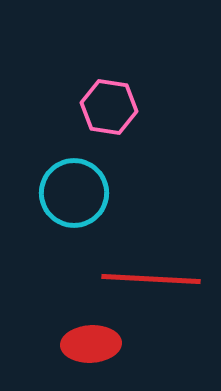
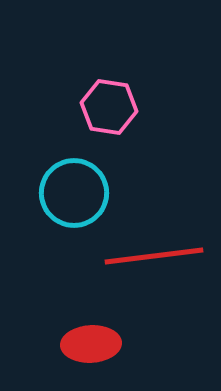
red line: moved 3 px right, 23 px up; rotated 10 degrees counterclockwise
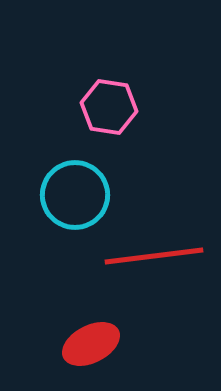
cyan circle: moved 1 px right, 2 px down
red ellipse: rotated 24 degrees counterclockwise
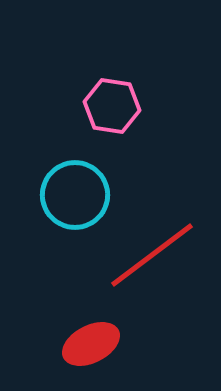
pink hexagon: moved 3 px right, 1 px up
red line: moved 2 px left, 1 px up; rotated 30 degrees counterclockwise
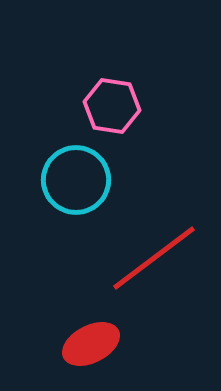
cyan circle: moved 1 px right, 15 px up
red line: moved 2 px right, 3 px down
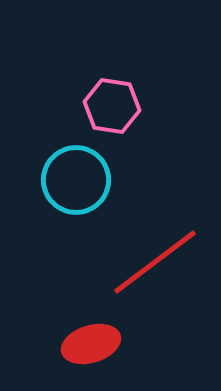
red line: moved 1 px right, 4 px down
red ellipse: rotated 10 degrees clockwise
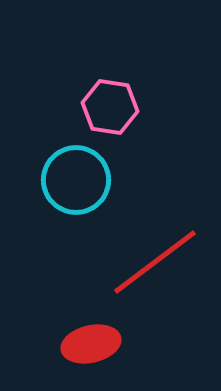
pink hexagon: moved 2 px left, 1 px down
red ellipse: rotated 4 degrees clockwise
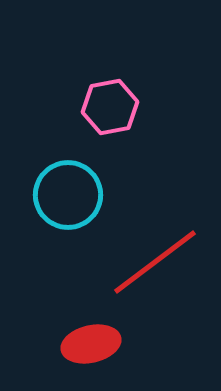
pink hexagon: rotated 20 degrees counterclockwise
cyan circle: moved 8 px left, 15 px down
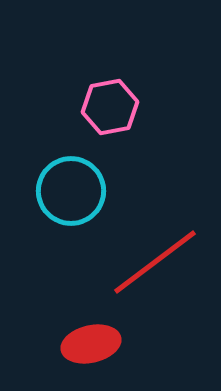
cyan circle: moved 3 px right, 4 px up
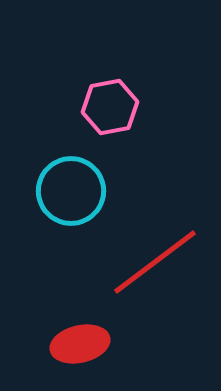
red ellipse: moved 11 px left
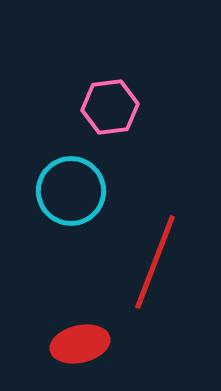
pink hexagon: rotated 4 degrees clockwise
red line: rotated 32 degrees counterclockwise
